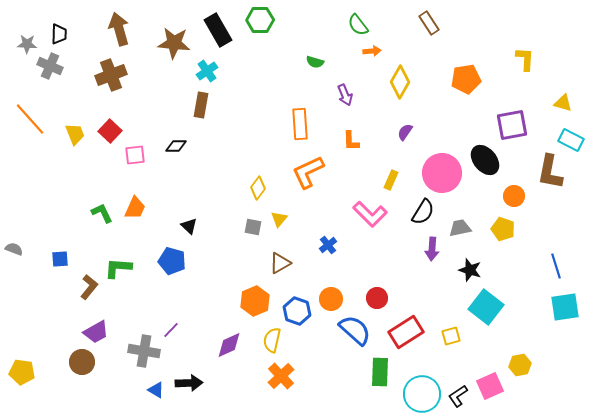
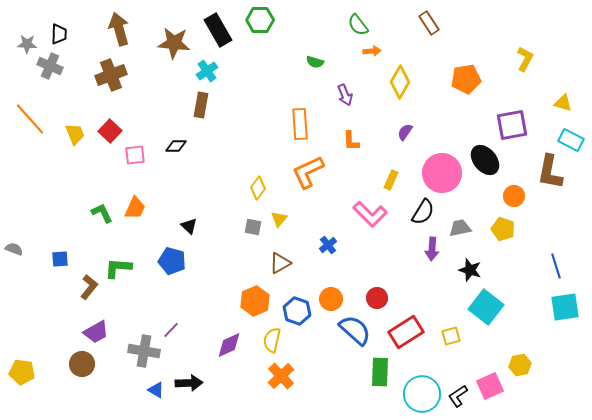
yellow L-shape at (525, 59): rotated 25 degrees clockwise
brown circle at (82, 362): moved 2 px down
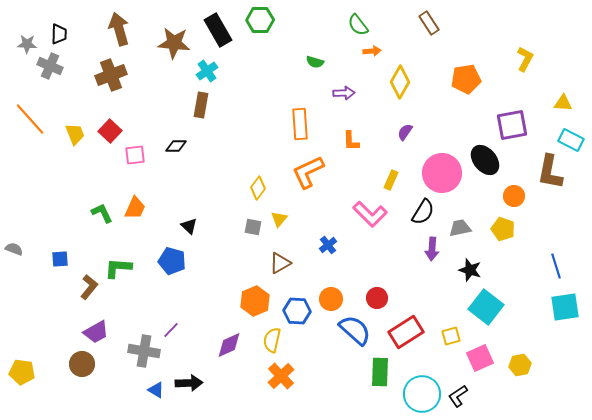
purple arrow at (345, 95): moved 1 px left, 2 px up; rotated 70 degrees counterclockwise
yellow triangle at (563, 103): rotated 12 degrees counterclockwise
blue hexagon at (297, 311): rotated 16 degrees counterclockwise
pink square at (490, 386): moved 10 px left, 28 px up
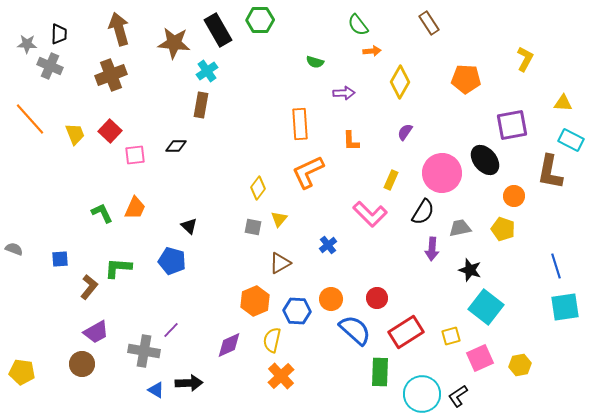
orange pentagon at (466, 79): rotated 12 degrees clockwise
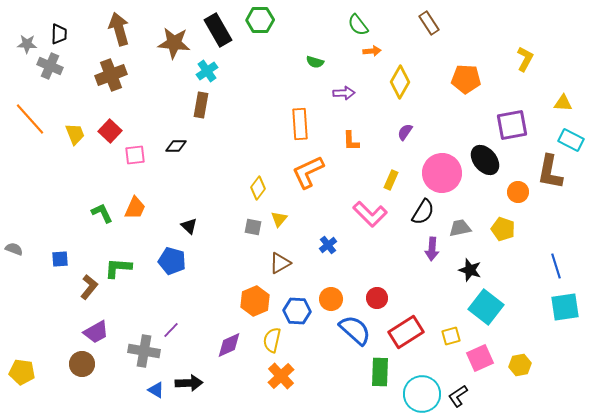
orange circle at (514, 196): moved 4 px right, 4 px up
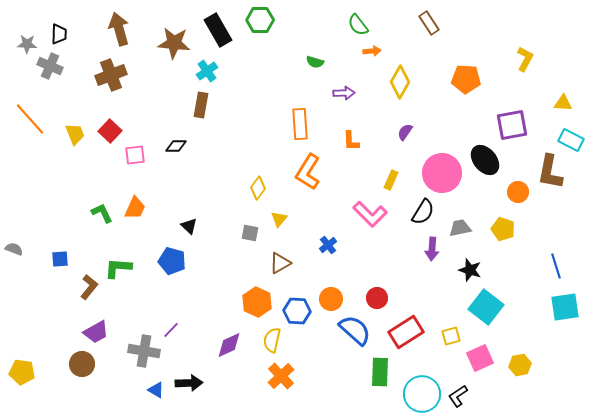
orange L-shape at (308, 172): rotated 33 degrees counterclockwise
gray square at (253, 227): moved 3 px left, 6 px down
orange hexagon at (255, 301): moved 2 px right, 1 px down; rotated 12 degrees counterclockwise
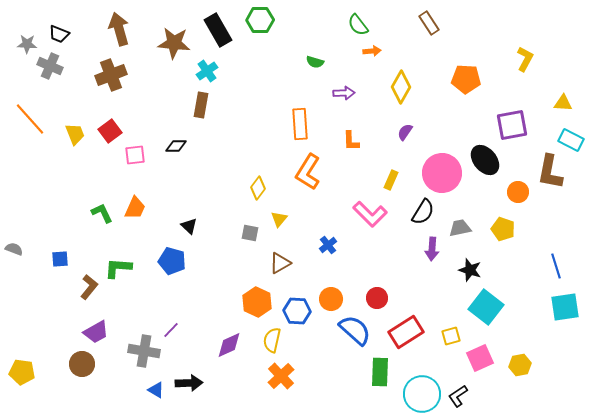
black trapezoid at (59, 34): rotated 110 degrees clockwise
yellow diamond at (400, 82): moved 1 px right, 5 px down
red square at (110, 131): rotated 10 degrees clockwise
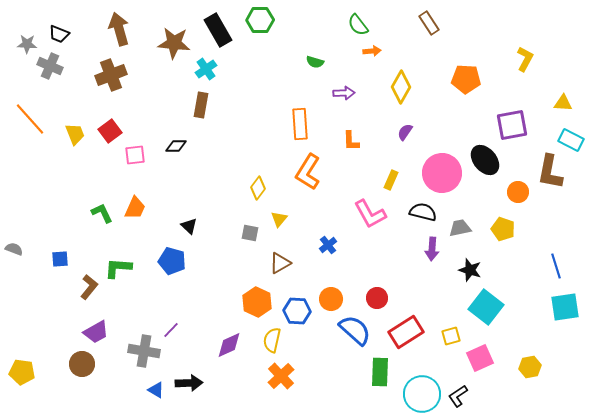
cyan cross at (207, 71): moved 1 px left, 2 px up
black semicircle at (423, 212): rotated 108 degrees counterclockwise
pink L-shape at (370, 214): rotated 16 degrees clockwise
yellow hexagon at (520, 365): moved 10 px right, 2 px down
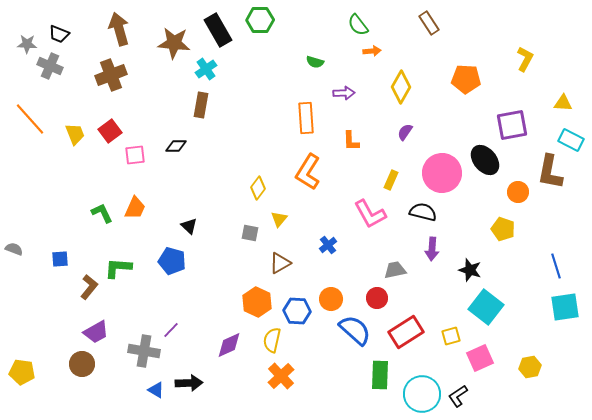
orange rectangle at (300, 124): moved 6 px right, 6 px up
gray trapezoid at (460, 228): moved 65 px left, 42 px down
green rectangle at (380, 372): moved 3 px down
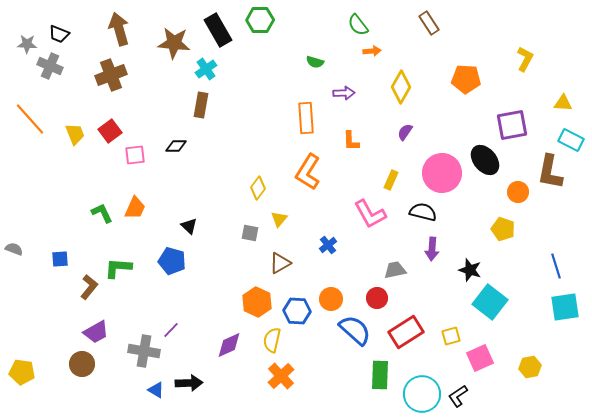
cyan square at (486, 307): moved 4 px right, 5 px up
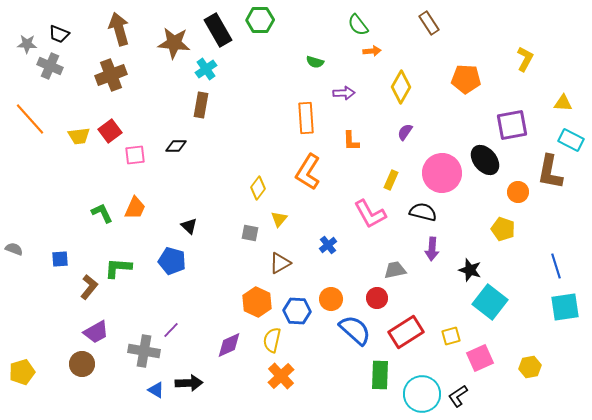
yellow trapezoid at (75, 134): moved 4 px right, 2 px down; rotated 105 degrees clockwise
yellow pentagon at (22, 372): rotated 25 degrees counterclockwise
